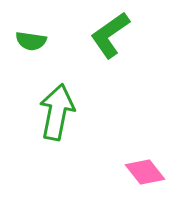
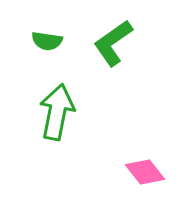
green L-shape: moved 3 px right, 8 px down
green semicircle: moved 16 px right
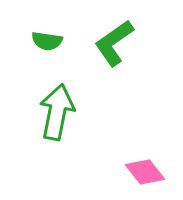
green L-shape: moved 1 px right
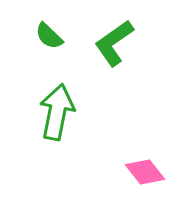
green semicircle: moved 2 px right, 5 px up; rotated 36 degrees clockwise
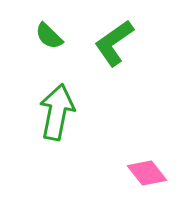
pink diamond: moved 2 px right, 1 px down
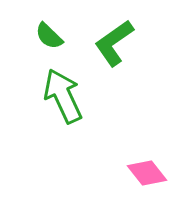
green arrow: moved 6 px right, 16 px up; rotated 36 degrees counterclockwise
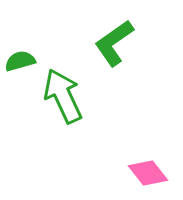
green semicircle: moved 29 px left, 25 px down; rotated 120 degrees clockwise
pink diamond: moved 1 px right
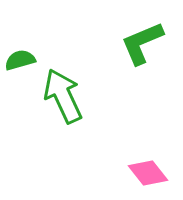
green L-shape: moved 28 px right; rotated 12 degrees clockwise
green semicircle: moved 1 px up
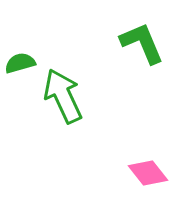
green L-shape: rotated 90 degrees clockwise
green semicircle: moved 3 px down
